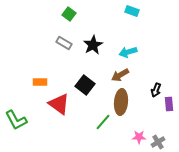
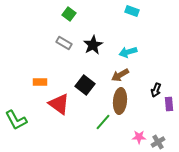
brown ellipse: moved 1 px left, 1 px up
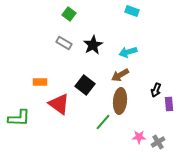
green L-shape: moved 3 px right, 2 px up; rotated 60 degrees counterclockwise
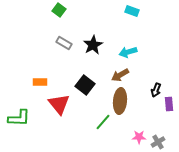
green square: moved 10 px left, 4 px up
red triangle: rotated 15 degrees clockwise
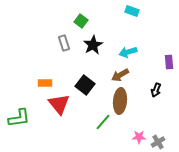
green square: moved 22 px right, 11 px down
gray rectangle: rotated 42 degrees clockwise
orange rectangle: moved 5 px right, 1 px down
purple rectangle: moved 42 px up
green L-shape: rotated 10 degrees counterclockwise
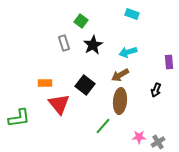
cyan rectangle: moved 3 px down
green line: moved 4 px down
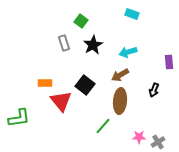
black arrow: moved 2 px left
red triangle: moved 2 px right, 3 px up
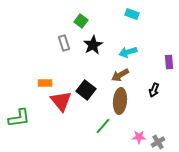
black square: moved 1 px right, 5 px down
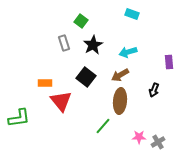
black square: moved 13 px up
